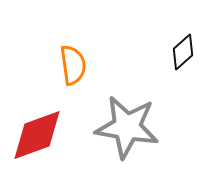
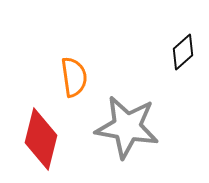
orange semicircle: moved 1 px right, 12 px down
red diamond: moved 4 px right, 4 px down; rotated 56 degrees counterclockwise
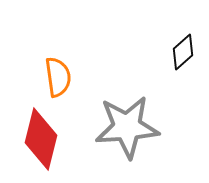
orange semicircle: moved 16 px left
gray star: rotated 14 degrees counterclockwise
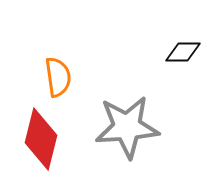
black diamond: rotated 42 degrees clockwise
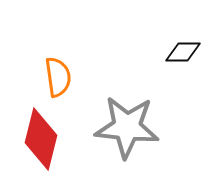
gray star: rotated 10 degrees clockwise
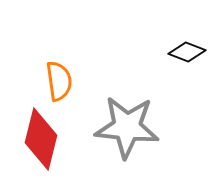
black diamond: moved 4 px right; rotated 21 degrees clockwise
orange semicircle: moved 1 px right, 4 px down
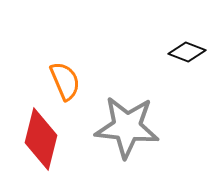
orange semicircle: moved 6 px right; rotated 15 degrees counterclockwise
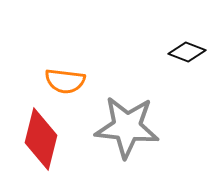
orange semicircle: rotated 120 degrees clockwise
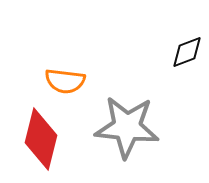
black diamond: rotated 42 degrees counterclockwise
